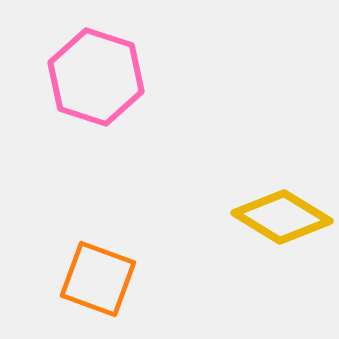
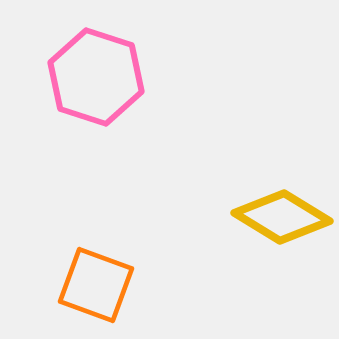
orange square: moved 2 px left, 6 px down
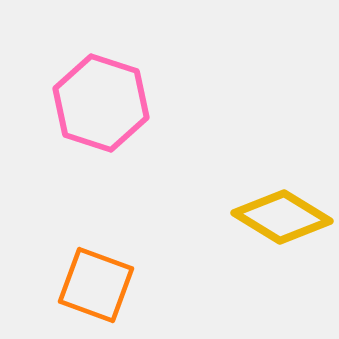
pink hexagon: moved 5 px right, 26 px down
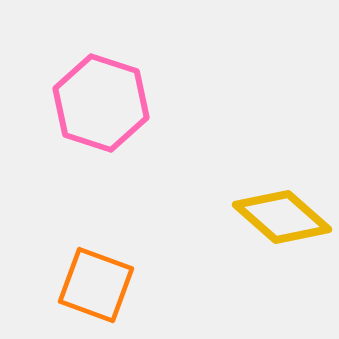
yellow diamond: rotated 10 degrees clockwise
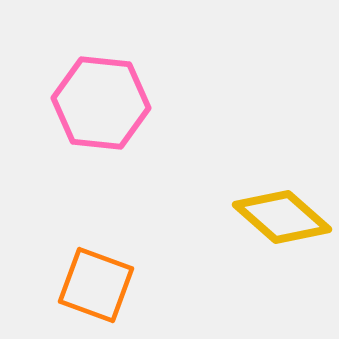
pink hexagon: rotated 12 degrees counterclockwise
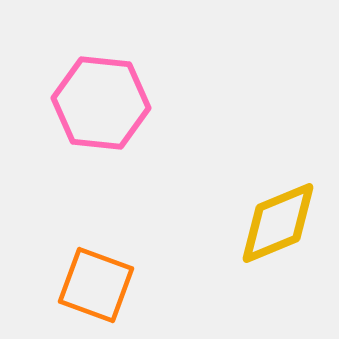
yellow diamond: moved 4 px left, 6 px down; rotated 64 degrees counterclockwise
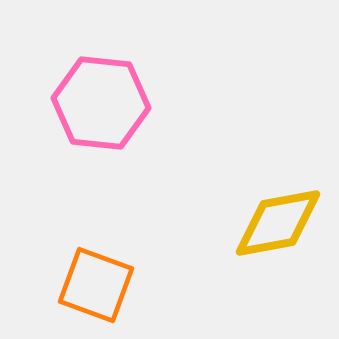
yellow diamond: rotated 12 degrees clockwise
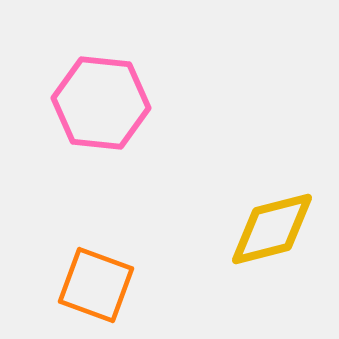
yellow diamond: moved 6 px left, 6 px down; rotated 4 degrees counterclockwise
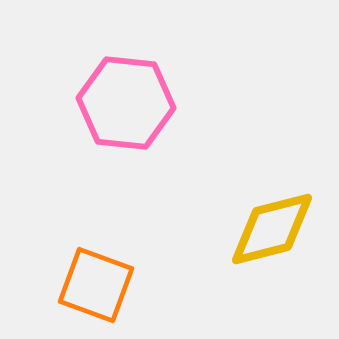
pink hexagon: moved 25 px right
